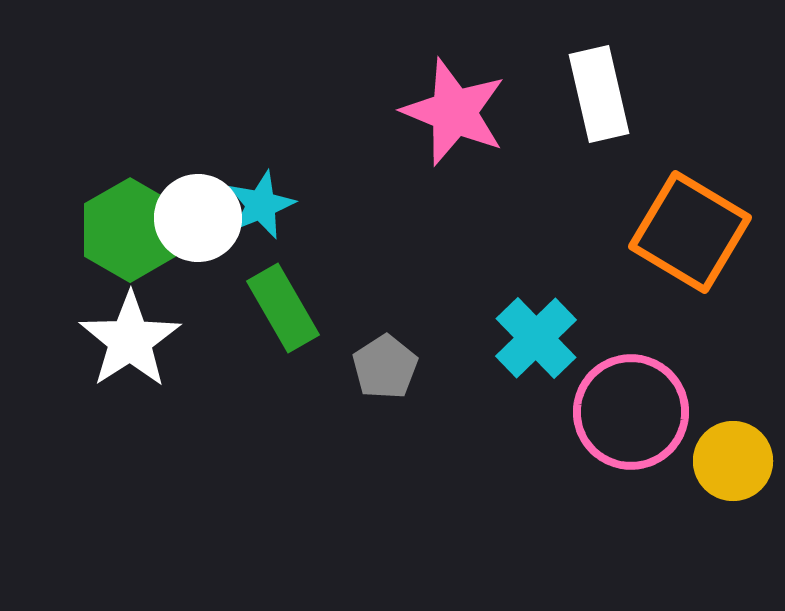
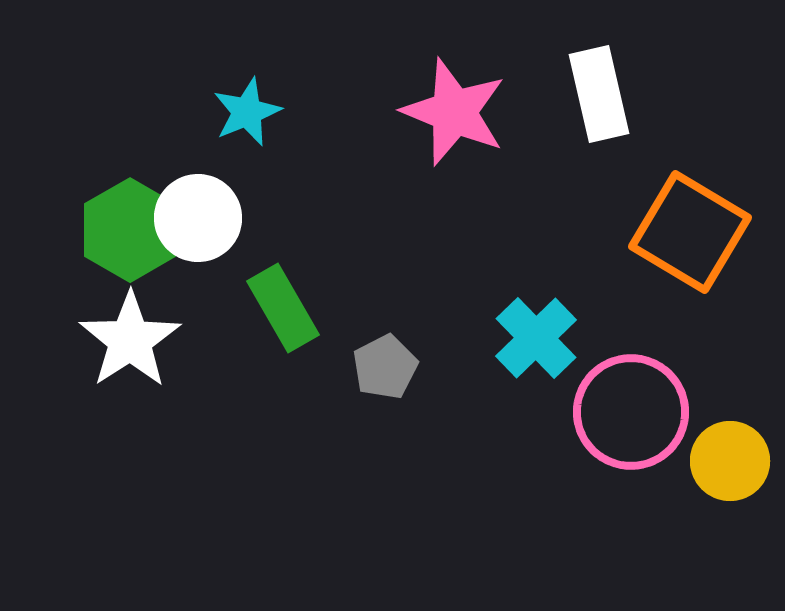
cyan star: moved 14 px left, 93 px up
gray pentagon: rotated 6 degrees clockwise
yellow circle: moved 3 px left
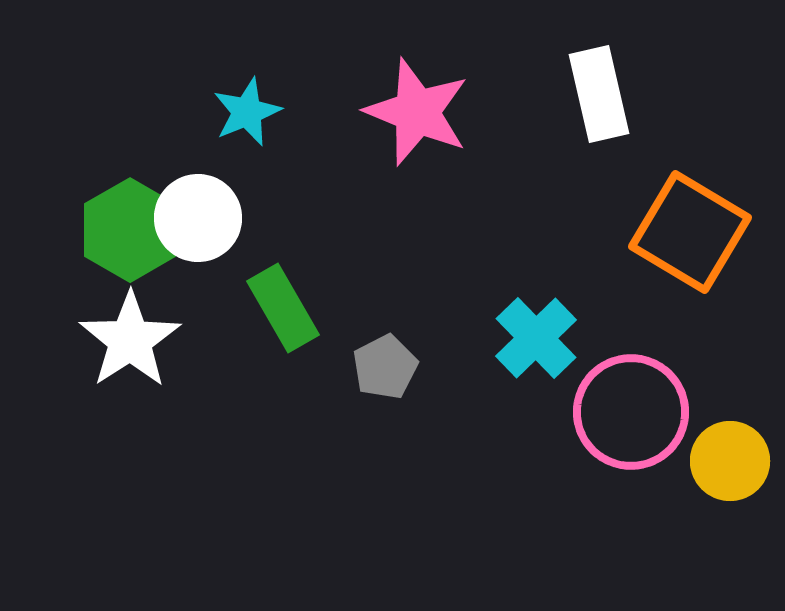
pink star: moved 37 px left
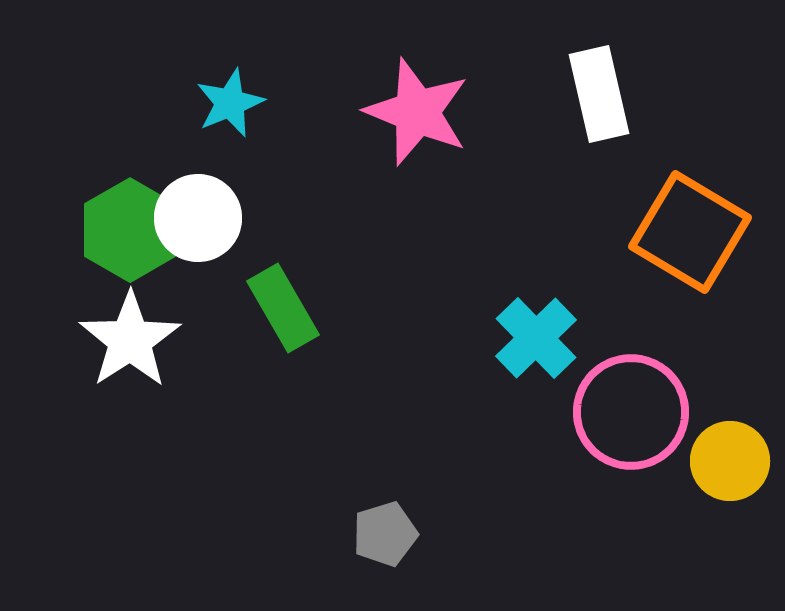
cyan star: moved 17 px left, 9 px up
gray pentagon: moved 167 px down; rotated 10 degrees clockwise
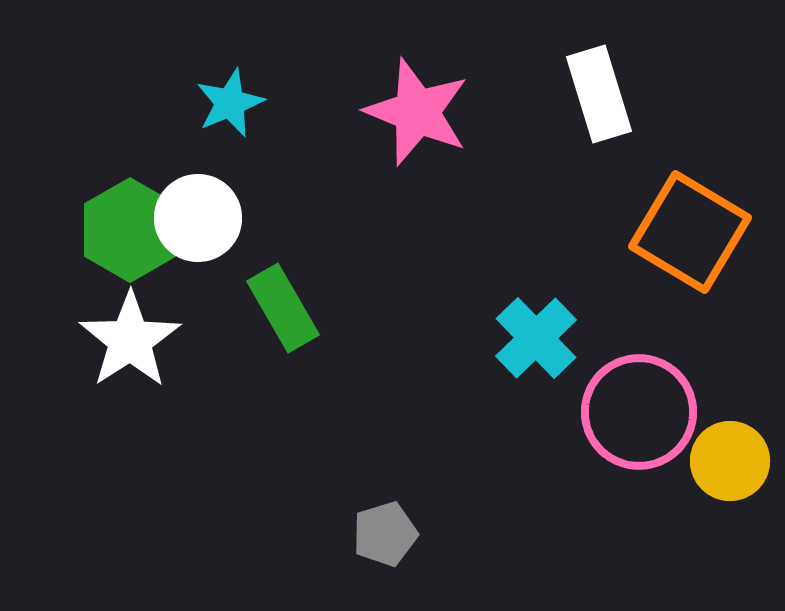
white rectangle: rotated 4 degrees counterclockwise
pink circle: moved 8 px right
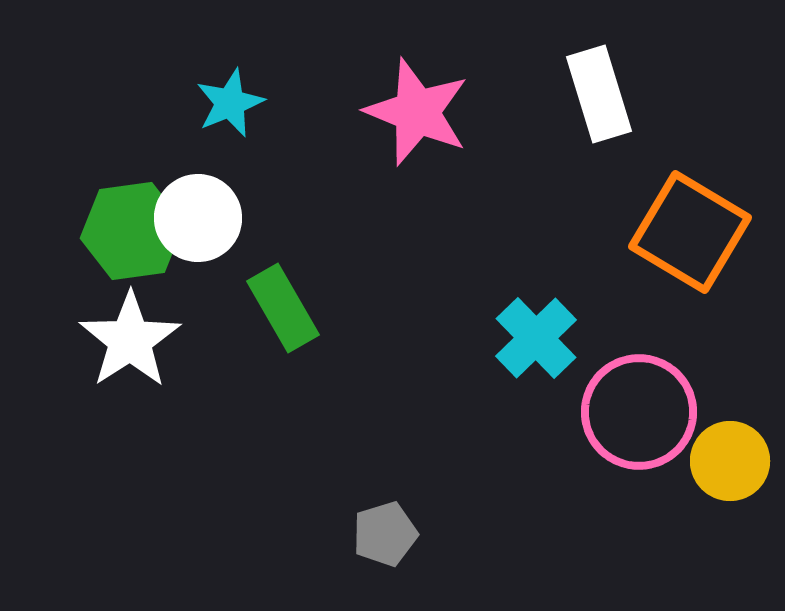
green hexagon: moved 2 px right, 1 px down; rotated 22 degrees clockwise
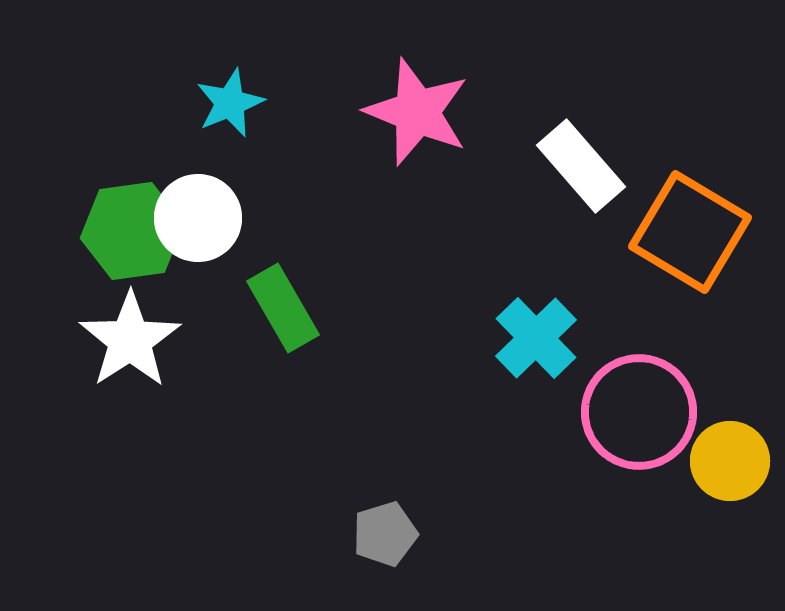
white rectangle: moved 18 px left, 72 px down; rotated 24 degrees counterclockwise
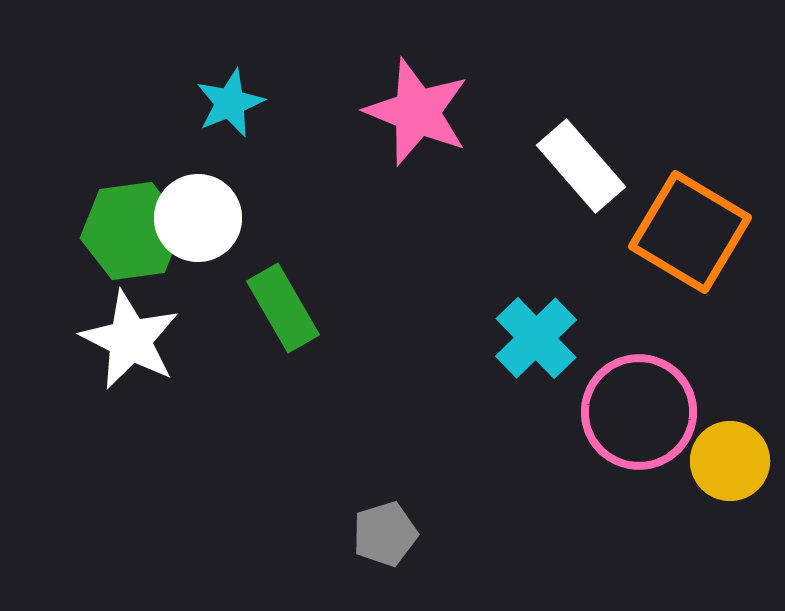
white star: rotated 12 degrees counterclockwise
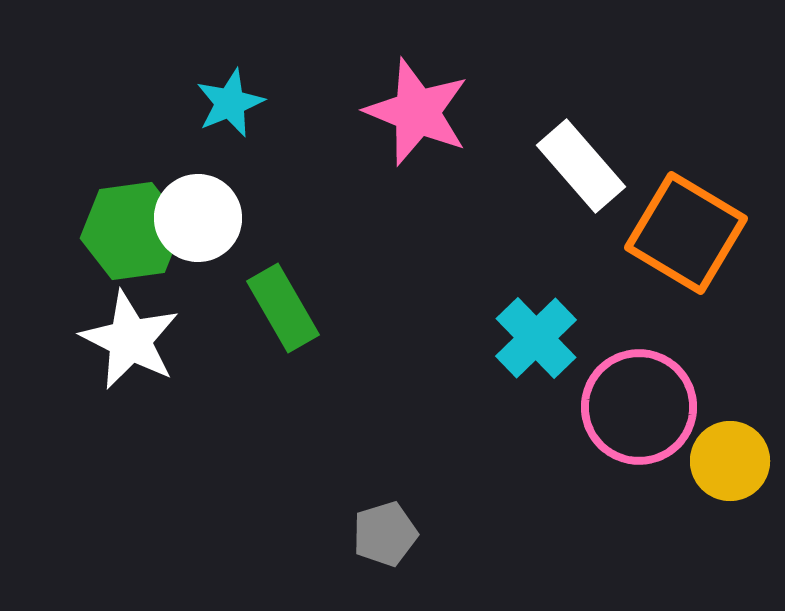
orange square: moved 4 px left, 1 px down
pink circle: moved 5 px up
